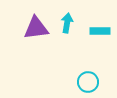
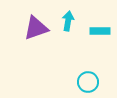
cyan arrow: moved 1 px right, 2 px up
purple triangle: rotated 12 degrees counterclockwise
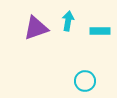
cyan circle: moved 3 px left, 1 px up
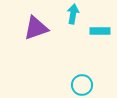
cyan arrow: moved 5 px right, 7 px up
cyan circle: moved 3 px left, 4 px down
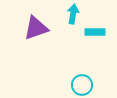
cyan rectangle: moved 5 px left, 1 px down
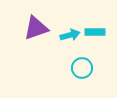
cyan arrow: moved 3 px left, 21 px down; rotated 66 degrees clockwise
cyan circle: moved 17 px up
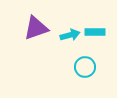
cyan circle: moved 3 px right, 1 px up
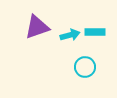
purple triangle: moved 1 px right, 1 px up
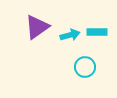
purple triangle: rotated 16 degrees counterclockwise
cyan rectangle: moved 2 px right
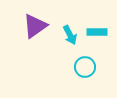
purple triangle: moved 2 px left, 1 px up
cyan arrow: rotated 78 degrees clockwise
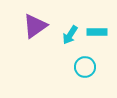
cyan arrow: rotated 60 degrees clockwise
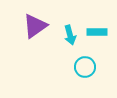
cyan arrow: rotated 48 degrees counterclockwise
